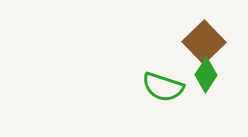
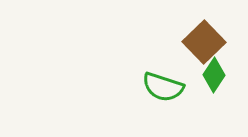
green diamond: moved 8 px right
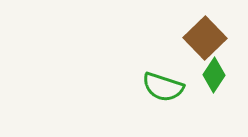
brown square: moved 1 px right, 4 px up
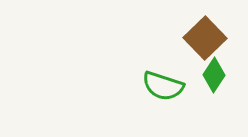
green semicircle: moved 1 px up
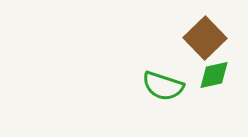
green diamond: rotated 44 degrees clockwise
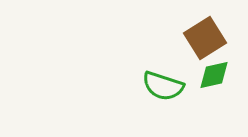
brown square: rotated 12 degrees clockwise
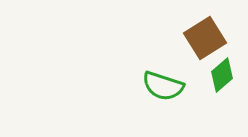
green diamond: moved 8 px right; rotated 28 degrees counterclockwise
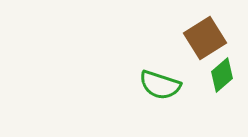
green semicircle: moved 3 px left, 1 px up
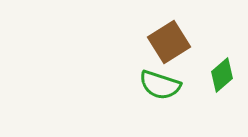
brown square: moved 36 px left, 4 px down
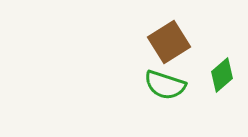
green semicircle: moved 5 px right
